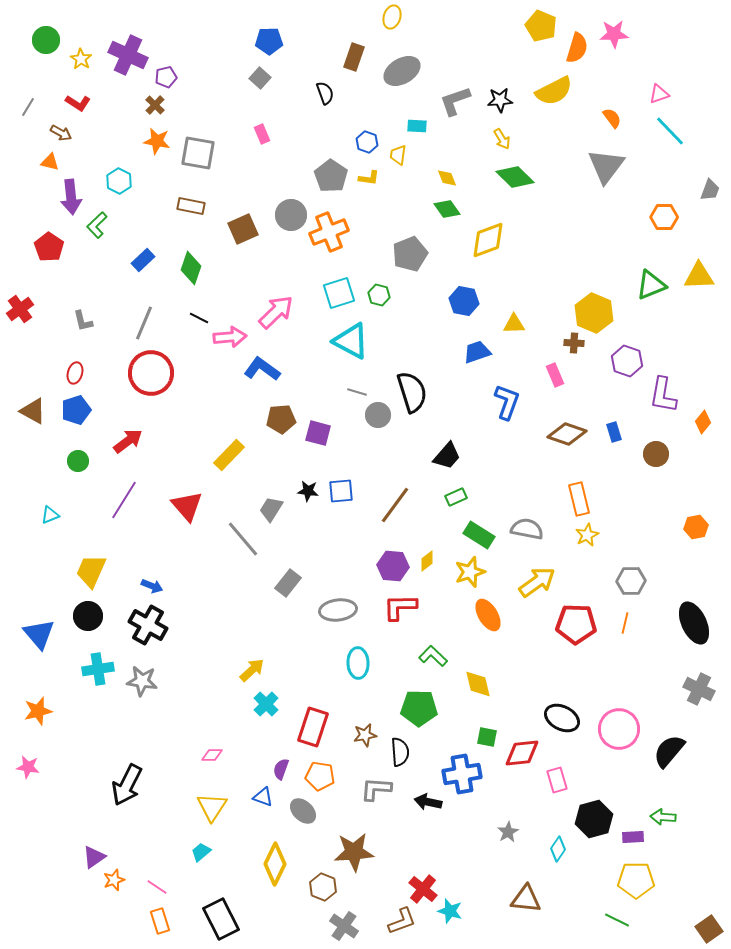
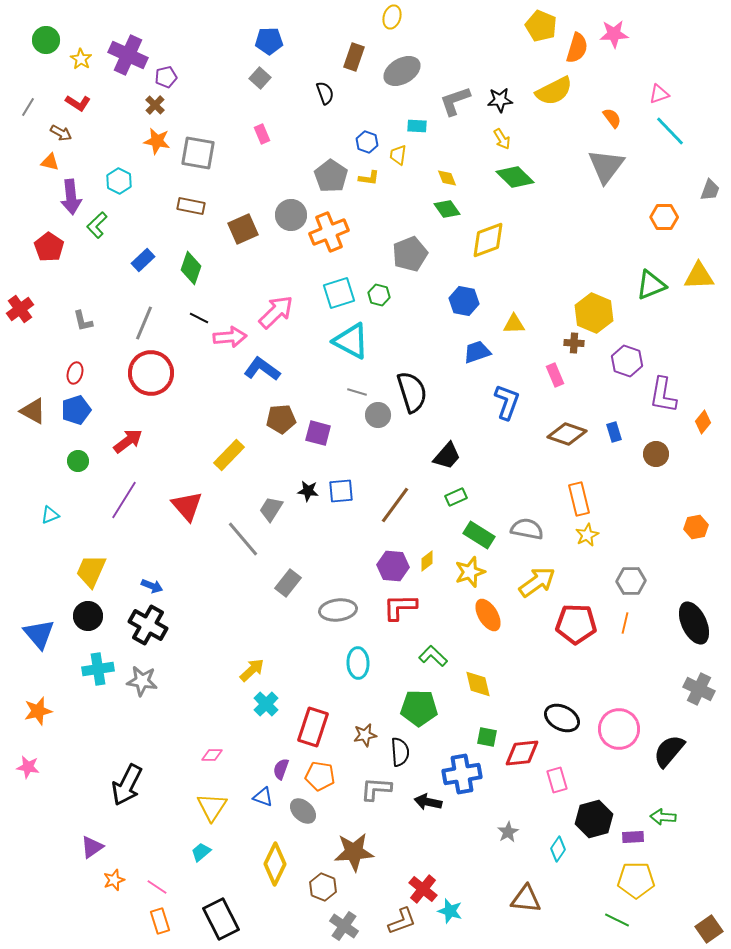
purple triangle at (94, 857): moved 2 px left, 10 px up
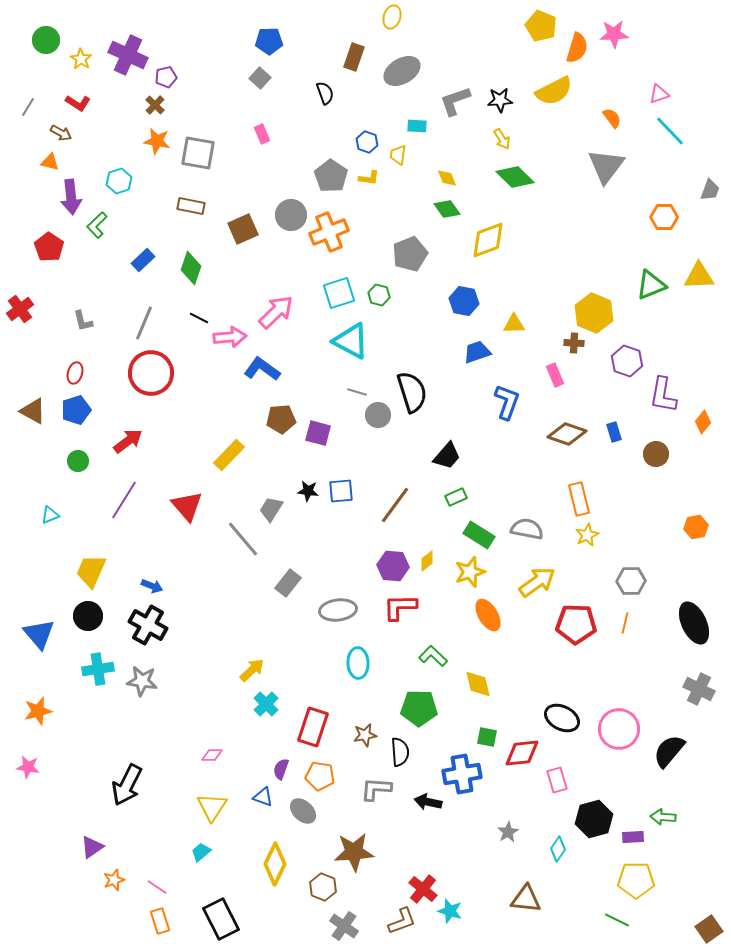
cyan hexagon at (119, 181): rotated 15 degrees clockwise
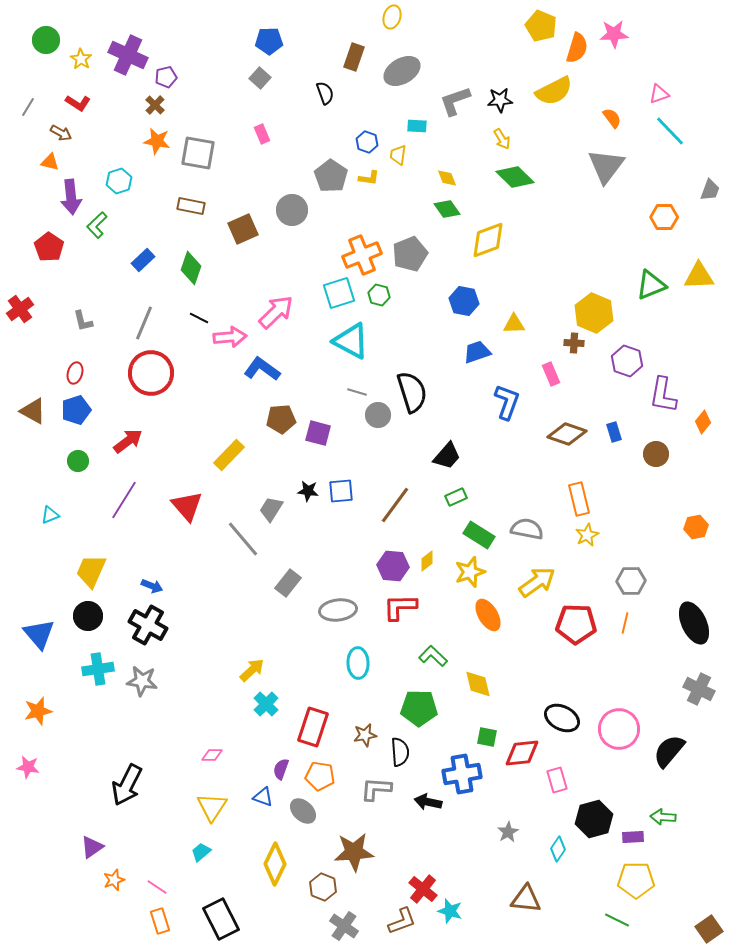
gray circle at (291, 215): moved 1 px right, 5 px up
orange cross at (329, 232): moved 33 px right, 23 px down
pink rectangle at (555, 375): moved 4 px left, 1 px up
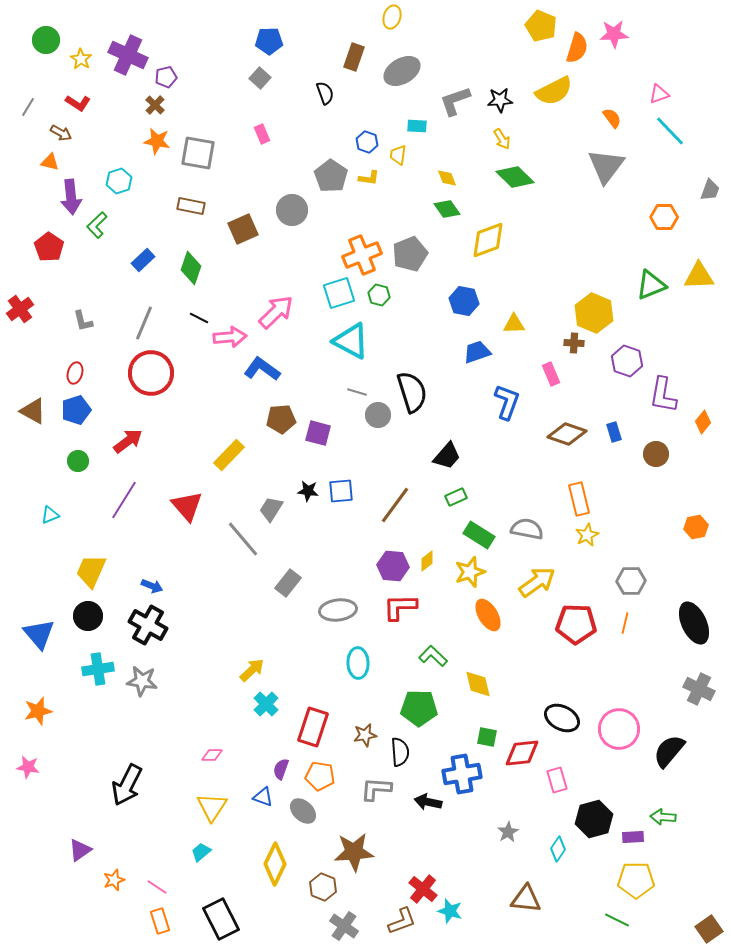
purple triangle at (92, 847): moved 12 px left, 3 px down
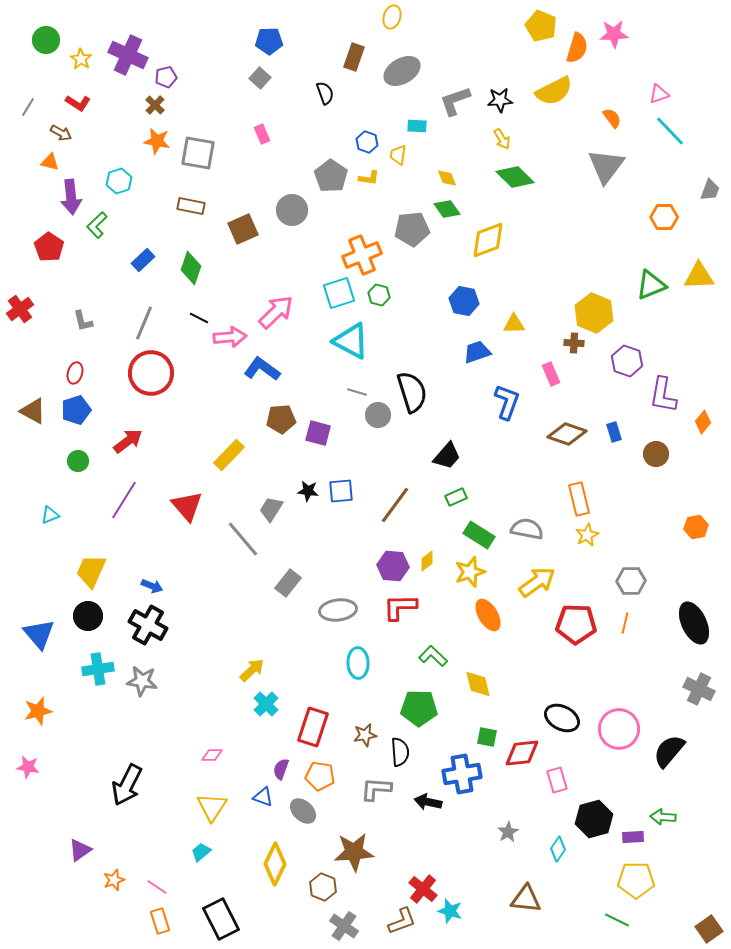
gray pentagon at (410, 254): moved 2 px right, 25 px up; rotated 16 degrees clockwise
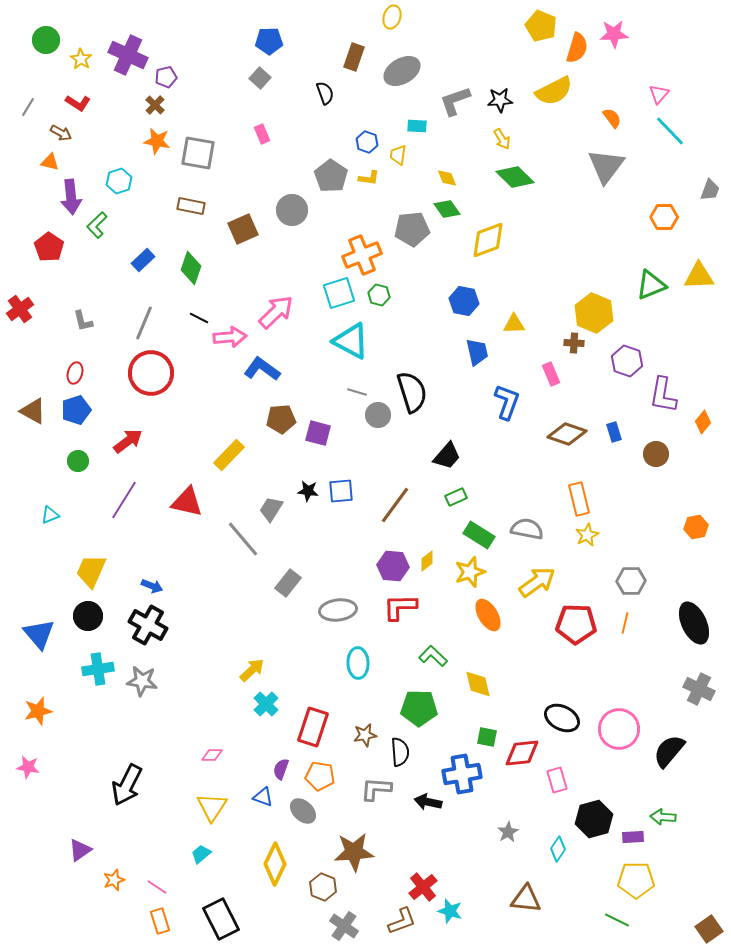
pink triangle at (659, 94): rotated 30 degrees counterclockwise
blue trapezoid at (477, 352): rotated 96 degrees clockwise
red triangle at (187, 506): moved 4 px up; rotated 36 degrees counterclockwise
cyan trapezoid at (201, 852): moved 2 px down
red cross at (423, 889): moved 2 px up; rotated 12 degrees clockwise
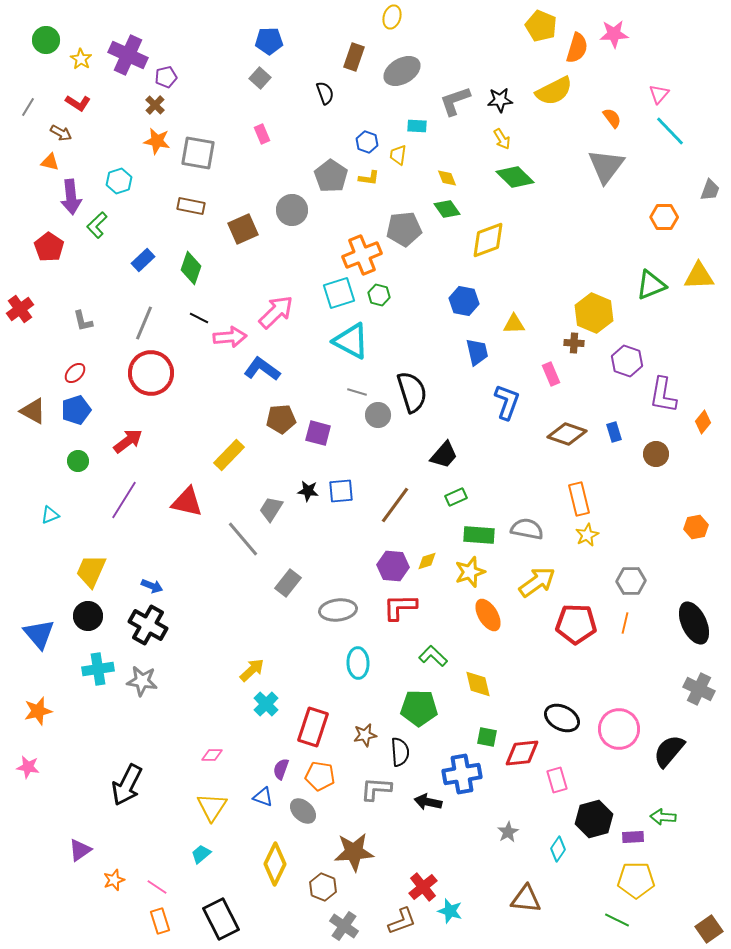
gray pentagon at (412, 229): moved 8 px left
red ellipse at (75, 373): rotated 30 degrees clockwise
black trapezoid at (447, 456): moved 3 px left, 1 px up
green rectangle at (479, 535): rotated 28 degrees counterclockwise
yellow diamond at (427, 561): rotated 20 degrees clockwise
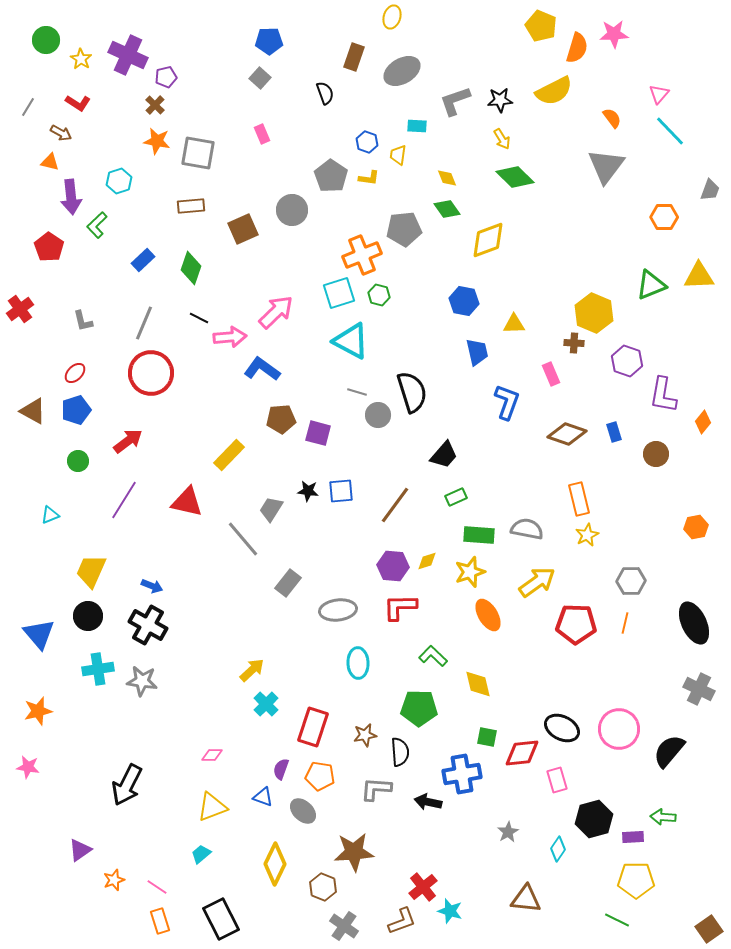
brown rectangle at (191, 206): rotated 16 degrees counterclockwise
black ellipse at (562, 718): moved 10 px down
yellow triangle at (212, 807): rotated 36 degrees clockwise
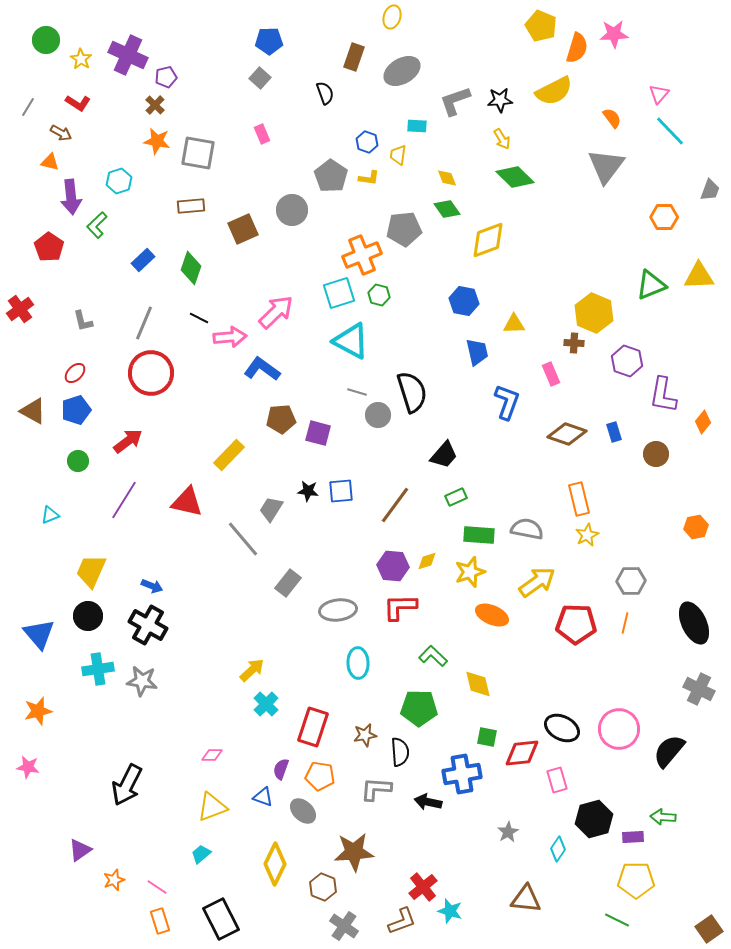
orange ellipse at (488, 615): moved 4 px right; rotated 36 degrees counterclockwise
